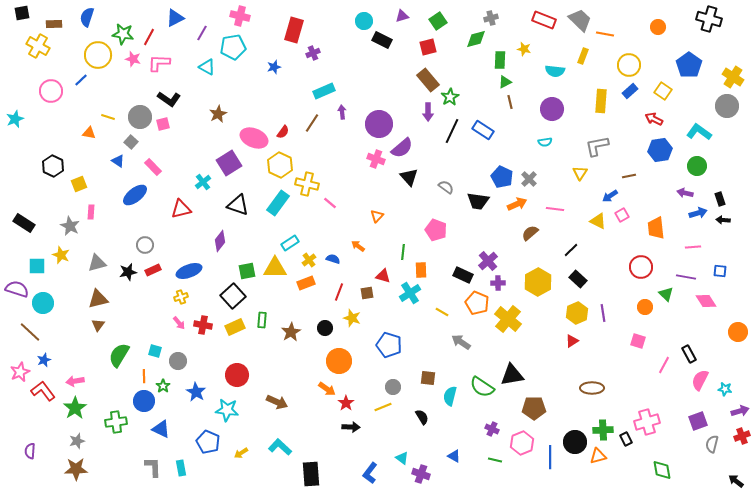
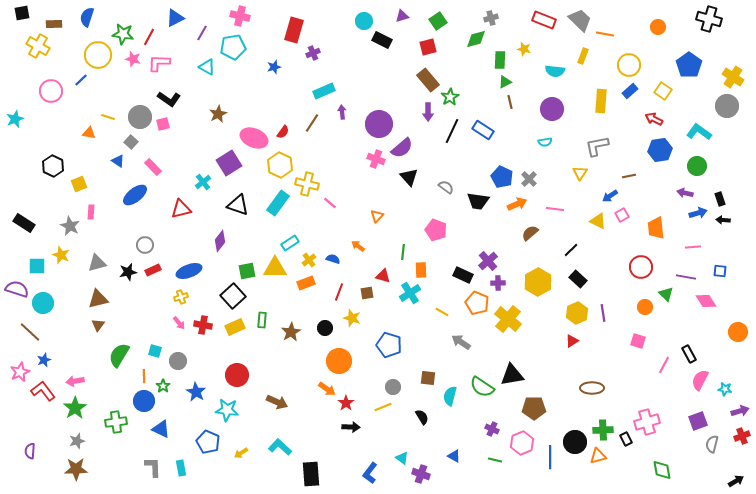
black arrow at (736, 481): rotated 112 degrees clockwise
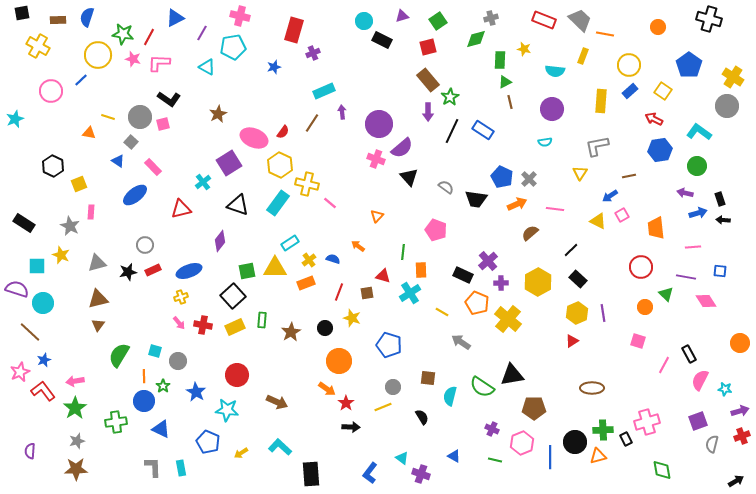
brown rectangle at (54, 24): moved 4 px right, 4 px up
black trapezoid at (478, 201): moved 2 px left, 2 px up
purple cross at (498, 283): moved 3 px right
orange circle at (738, 332): moved 2 px right, 11 px down
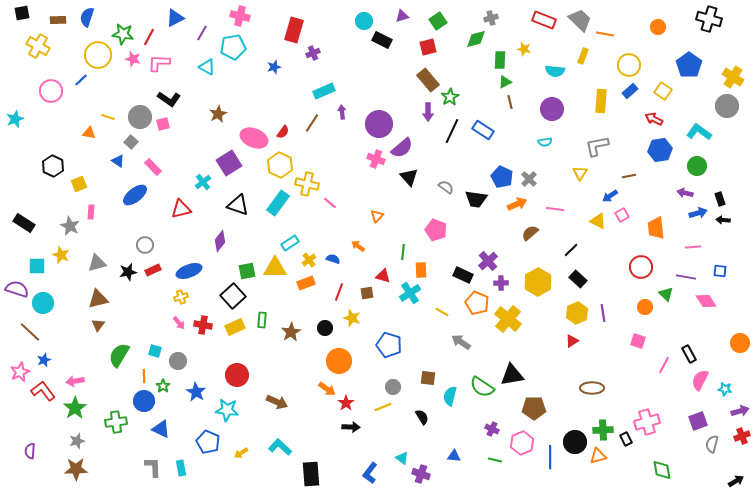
blue triangle at (454, 456): rotated 24 degrees counterclockwise
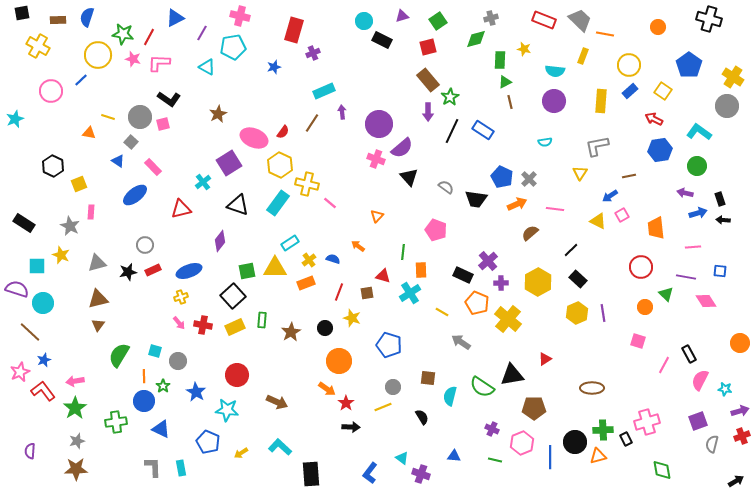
purple circle at (552, 109): moved 2 px right, 8 px up
red triangle at (572, 341): moved 27 px left, 18 px down
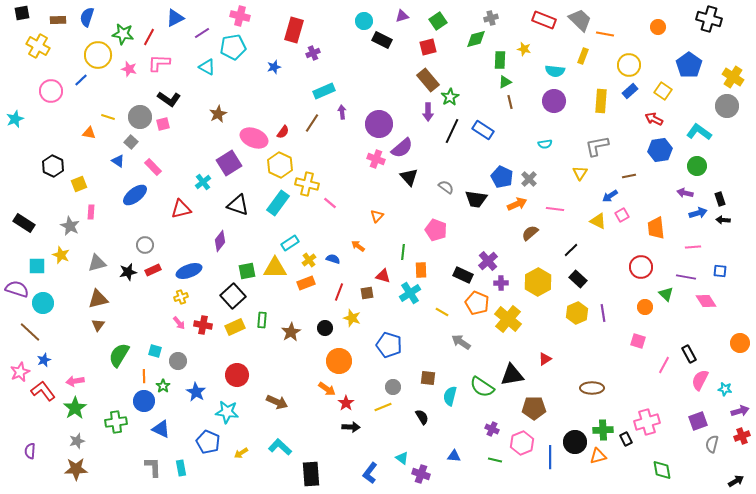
purple line at (202, 33): rotated 28 degrees clockwise
pink star at (133, 59): moved 4 px left, 10 px down
cyan semicircle at (545, 142): moved 2 px down
cyan star at (227, 410): moved 2 px down
